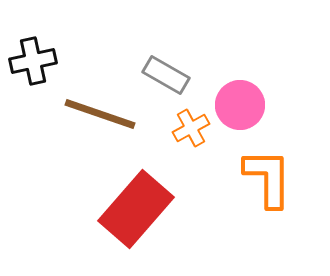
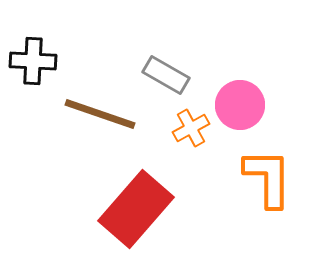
black cross: rotated 15 degrees clockwise
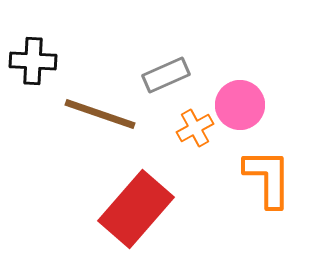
gray rectangle: rotated 54 degrees counterclockwise
orange cross: moved 4 px right
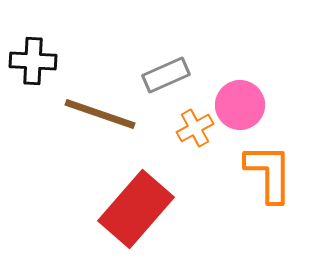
orange L-shape: moved 1 px right, 5 px up
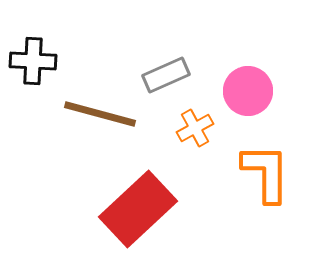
pink circle: moved 8 px right, 14 px up
brown line: rotated 4 degrees counterclockwise
orange L-shape: moved 3 px left
red rectangle: moved 2 px right; rotated 6 degrees clockwise
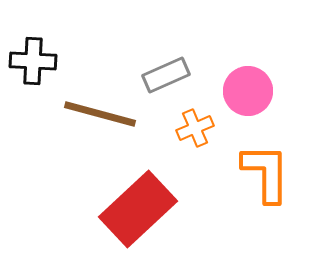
orange cross: rotated 6 degrees clockwise
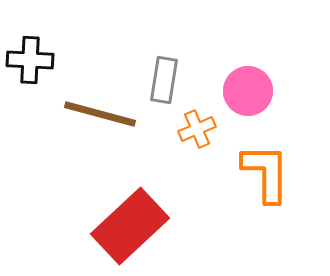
black cross: moved 3 px left, 1 px up
gray rectangle: moved 2 px left, 5 px down; rotated 57 degrees counterclockwise
orange cross: moved 2 px right, 1 px down
red rectangle: moved 8 px left, 17 px down
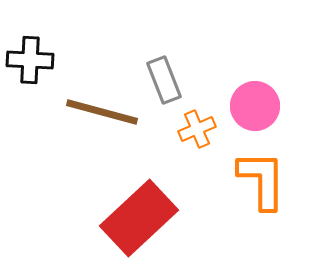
gray rectangle: rotated 30 degrees counterclockwise
pink circle: moved 7 px right, 15 px down
brown line: moved 2 px right, 2 px up
orange L-shape: moved 4 px left, 7 px down
red rectangle: moved 9 px right, 8 px up
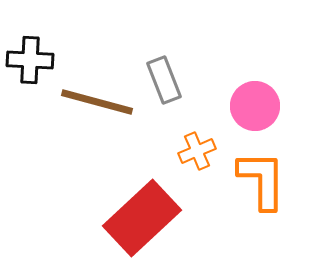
brown line: moved 5 px left, 10 px up
orange cross: moved 22 px down
red rectangle: moved 3 px right
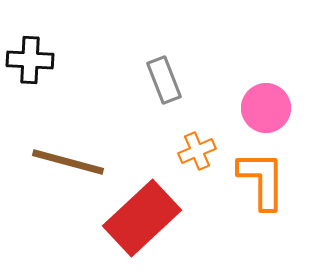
brown line: moved 29 px left, 60 px down
pink circle: moved 11 px right, 2 px down
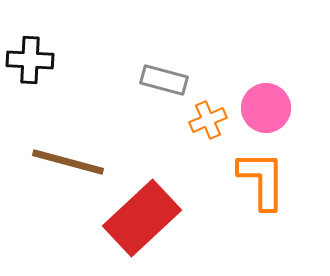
gray rectangle: rotated 54 degrees counterclockwise
orange cross: moved 11 px right, 31 px up
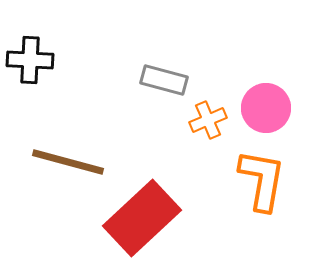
orange L-shape: rotated 10 degrees clockwise
